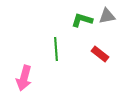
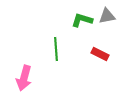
red rectangle: rotated 12 degrees counterclockwise
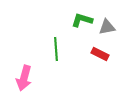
gray triangle: moved 11 px down
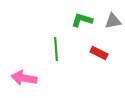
gray triangle: moved 6 px right, 6 px up
red rectangle: moved 1 px left, 1 px up
pink arrow: rotated 85 degrees clockwise
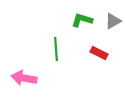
gray triangle: rotated 18 degrees counterclockwise
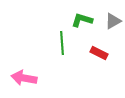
green line: moved 6 px right, 6 px up
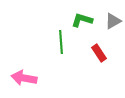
green line: moved 1 px left, 1 px up
red rectangle: rotated 30 degrees clockwise
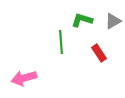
pink arrow: rotated 25 degrees counterclockwise
